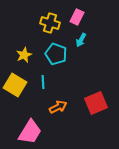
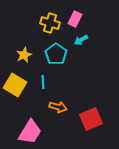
pink rectangle: moved 2 px left, 2 px down
cyan arrow: rotated 32 degrees clockwise
cyan pentagon: rotated 15 degrees clockwise
red square: moved 5 px left, 16 px down
orange arrow: rotated 42 degrees clockwise
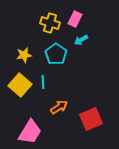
yellow star: rotated 14 degrees clockwise
yellow square: moved 5 px right; rotated 10 degrees clockwise
orange arrow: moved 1 px right; rotated 48 degrees counterclockwise
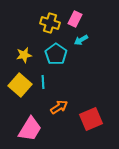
pink trapezoid: moved 3 px up
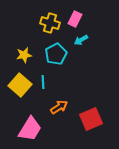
cyan pentagon: rotated 10 degrees clockwise
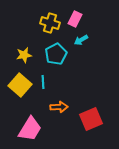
orange arrow: rotated 30 degrees clockwise
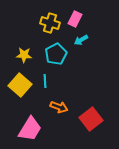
yellow star: rotated 14 degrees clockwise
cyan line: moved 2 px right, 1 px up
orange arrow: rotated 24 degrees clockwise
red square: rotated 15 degrees counterclockwise
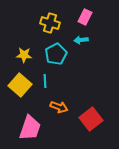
pink rectangle: moved 10 px right, 2 px up
cyan arrow: rotated 24 degrees clockwise
pink trapezoid: moved 1 px up; rotated 12 degrees counterclockwise
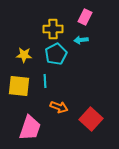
yellow cross: moved 3 px right, 6 px down; rotated 18 degrees counterclockwise
yellow square: moved 1 px left, 1 px down; rotated 35 degrees counterclockwise
red square: rotated 10 degrees counterclockwise
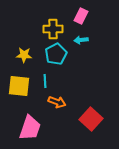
pink rectangle: moved 4 px left, 1 px up
orange arrow: moved 2 px left, 5 px up
